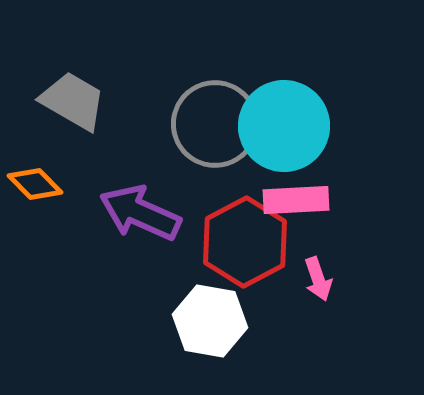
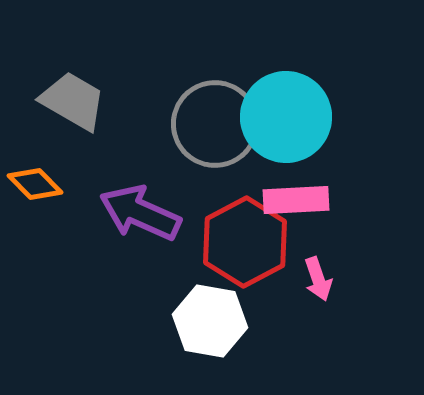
cyan circle: moved 2 px right, 9 px up
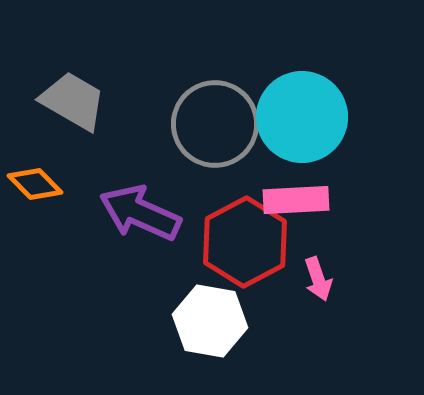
cyan circle: moved 16 px right
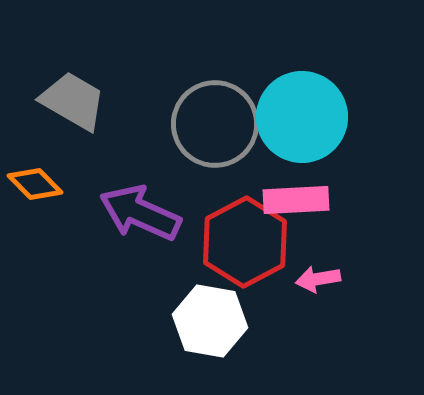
pink arrow: rotated 99 degrees clockwise
